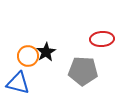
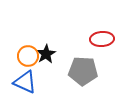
black star: moved 2 px down
blue triangle: moved 7 px right, 1 px up; rotated 10 degrees clockwise
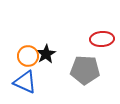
gray pentagon: moved 2 px right, 1 px up
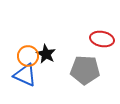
red ellipse: rotated 15 degrees clockwise
black star: rotated 12 degrees counterclockwise
blue triangle: moved 7 px up
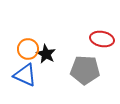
orange circle: moved 7 px up
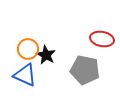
black star: moved 1 px down
gray pentagon: rotated 8 degrees clockwise
